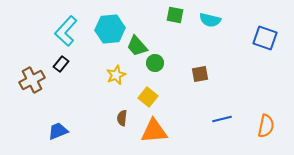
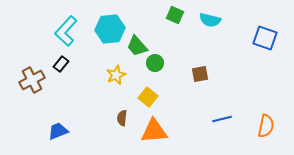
green square: rotated 12 degrees clockwise
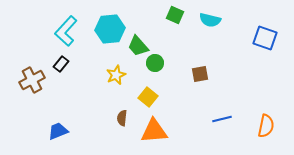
green trapezoid: moved 1 px right
